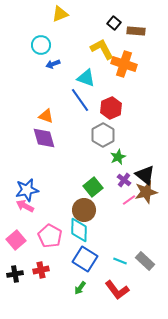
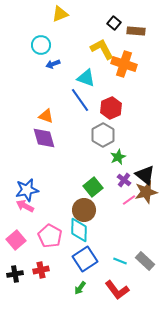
blue square: rotated 25 degrees clockwise
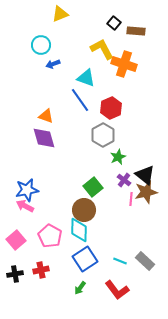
pink line: moved 2 px right, 1 px up; rotated 48 degrees counterclockwise
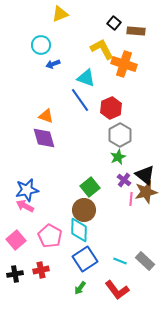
gray hexagon: moved 17 px right
green square: moved 3 px left
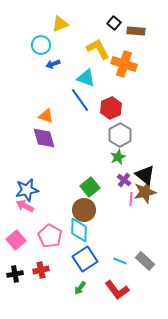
yellow triangle: moved 10 px down
yellow L-shape: moved 4 px left
brown star: moved 1 px left
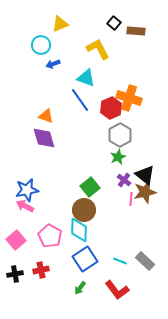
orange cross: moved 5 px right, 34 px down
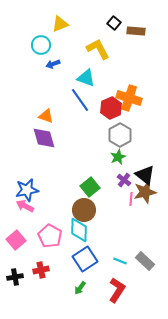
black cross: moved 3 px down
red L-shape: rotated 110 degrees counterclockwise
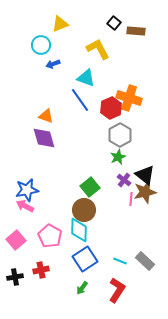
green arrow: moved 2 px right
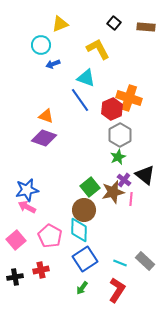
brown rectangle: moved 10 px right, 4 px up
red hexagon: moved 1 px right, 1 px down
purple diamond: rotated 55 degrees counterclockwise
brown star: moved 32 px left
pink arrow: moved 2 px right, 1 px down
cyan line: moved 2 px down
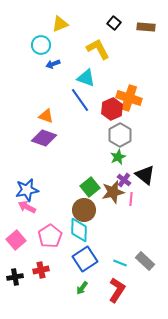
pink pentagon: rotated 10 degrees clockwise
